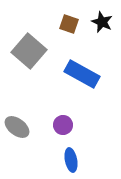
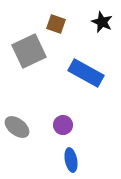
brown square: moved 13 px left
gray square: rotated 24 degrees clockwise
blue rectangle: moved 4 px right, 1 px up
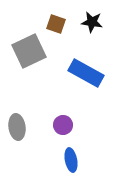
black star: moved 10 px left; rotated 15 degrees counterclockwise
gray ellipse: rotated 45 degrees clockwise
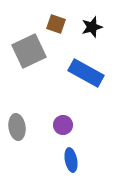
black star: moved 5 px down; rotated 25 degrees counterclockwise
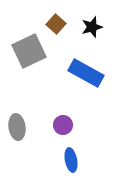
brown square: rotated 24 degrees clockwise
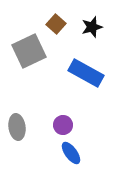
blue ellipse: moved 7 px up; rotated 25 degrees counterclockwise
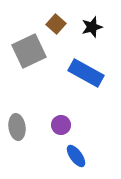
purple circle: moved 2 px left
blue ellipse: moved 5 px right, 3 px down
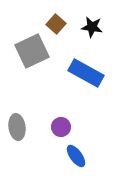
black star: rotated 25 degrees clockwise
gray square: moved 3 px right
purple circle: moved 2 px down
